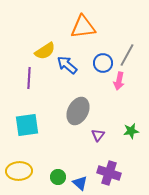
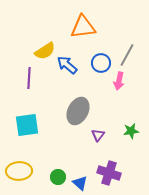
blue circle: moved 2 px left
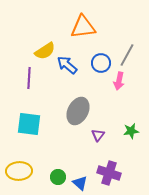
cyan square: moved 2 px right, 1 px up; rotated 15 degrees clockwise
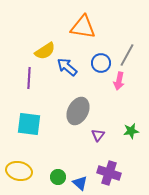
orange triangle: rotated 16 degrees clockwise
blue arrow: moved 2 px down
yellow ellipse: rotated 15 degrees clockwise
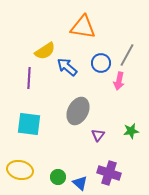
yellow ellipse: moved 1 px right, 1 px up
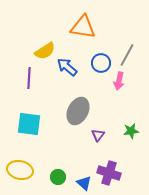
blue triangle: moved 4 px right
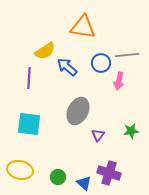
gray line: rotated 55 degrees clockwise
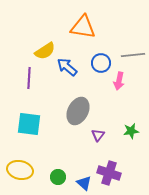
gray line: moved 6 px right
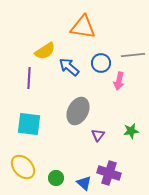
blue arrow: moved 2 px right
yellow ellipse: moved 3 px right, 3 px up; rotated 35 degrees clockwise
green circle: moved 2 px left, 1 px down
